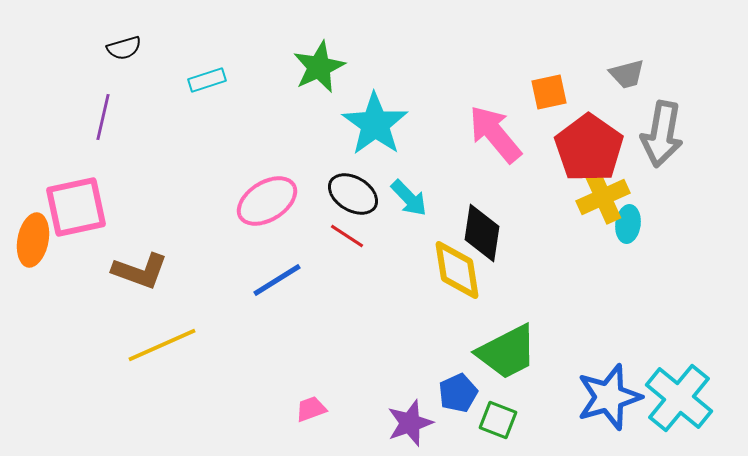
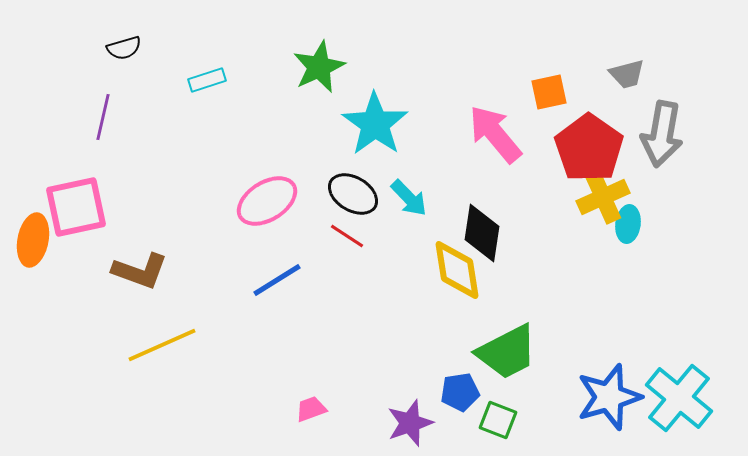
blue pentagon: moved 2 px right, 1 px up; rotated 15 degrees clockwise
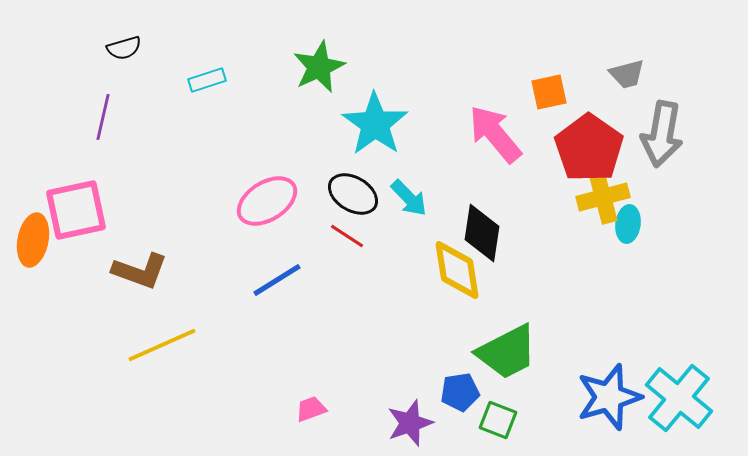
yellow cross: rotated 9 degrees clockwise
pink square: moved 3 px down
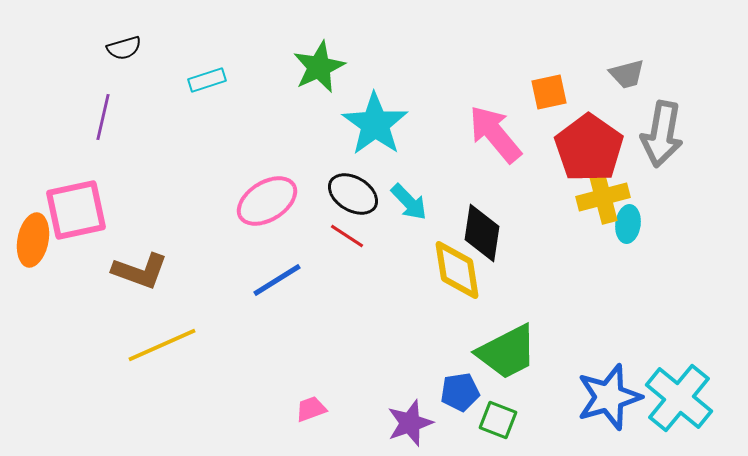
cyan arrow: moved 4 px down
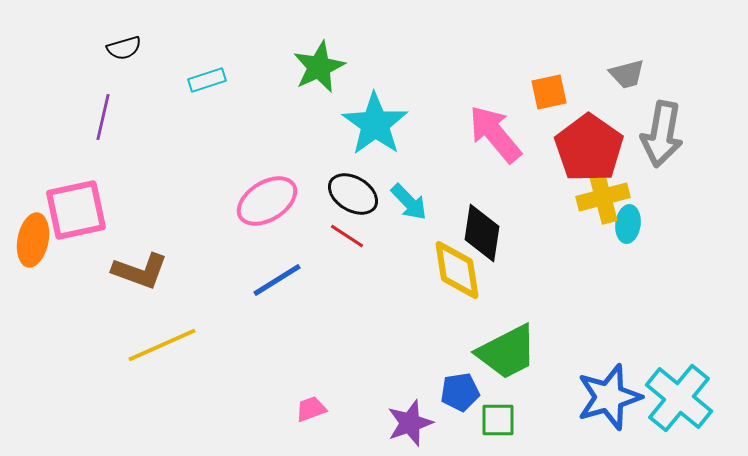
green square: rotated 21 degrees counterclockwise
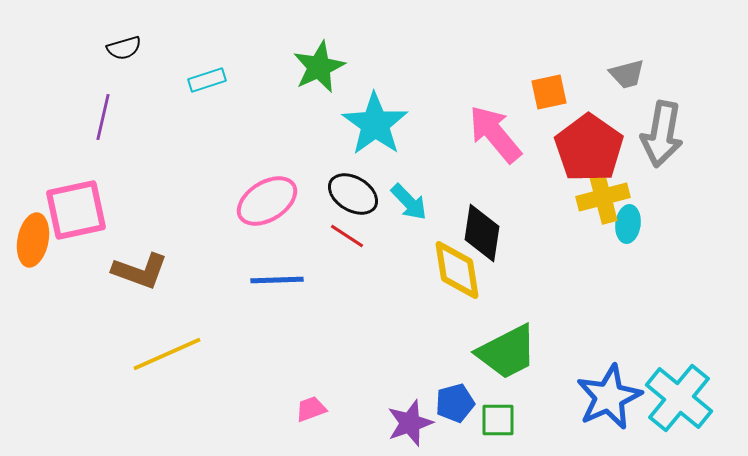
blue line: rotated 30 degrees clockwise
yellow line: moved 5 px right, 9 px down
blue pentagon: moved 5 px left, 11 px down; rotated 6 degrees counterclockwise
blue star: rotated 8 degrees counterclockwise
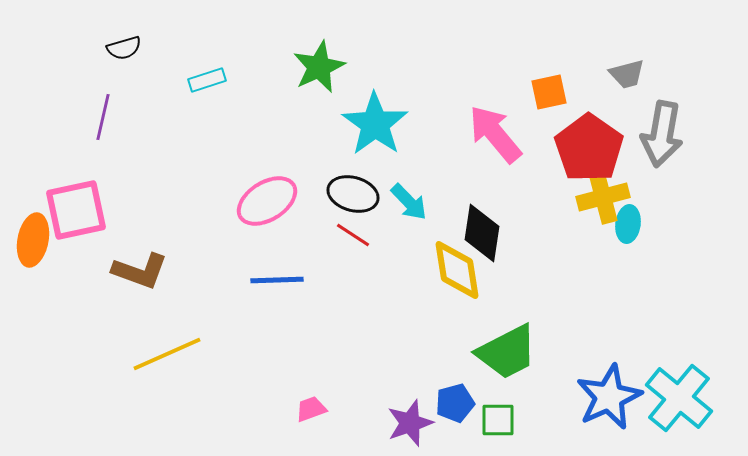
black ellipse: rotated 15 degrees counterclockwise
red line: moved 6 px right, 1 px up
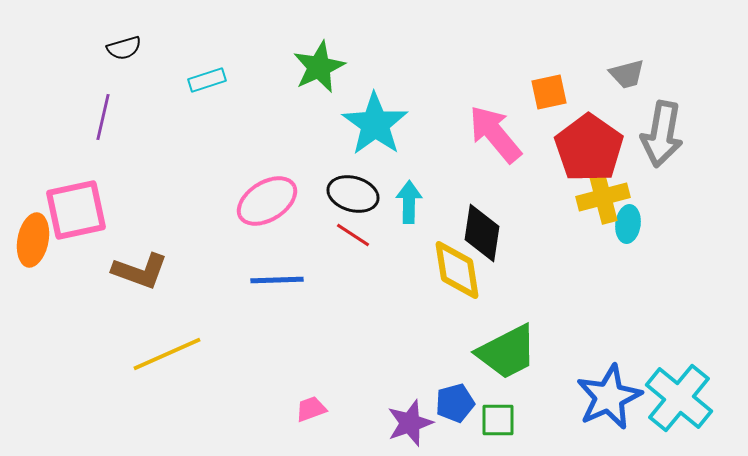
cyan arrow: rotated 135 degrees counterclockwise
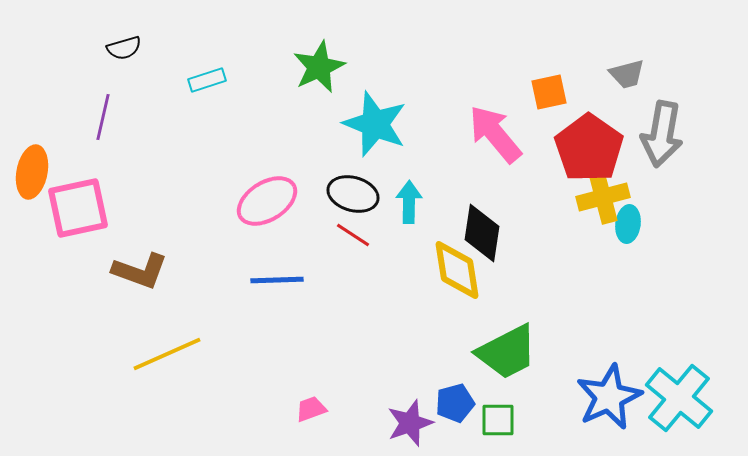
cyan star: rotated 14 degrees counterclockwise
pink square: moved 2 px right, 2 px up
orange ellipse: moved 1 px left, 68 px up
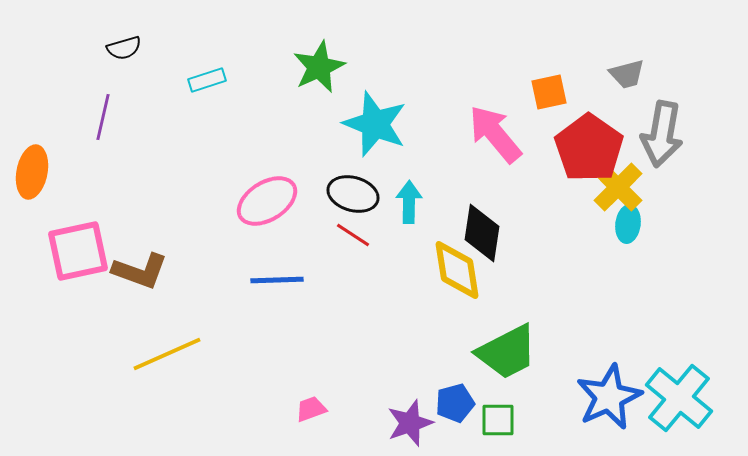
yellow cross: moved 15 px right, 10 px up; rotated 30 degrees counterclockwise
pink square: moved 43 px down
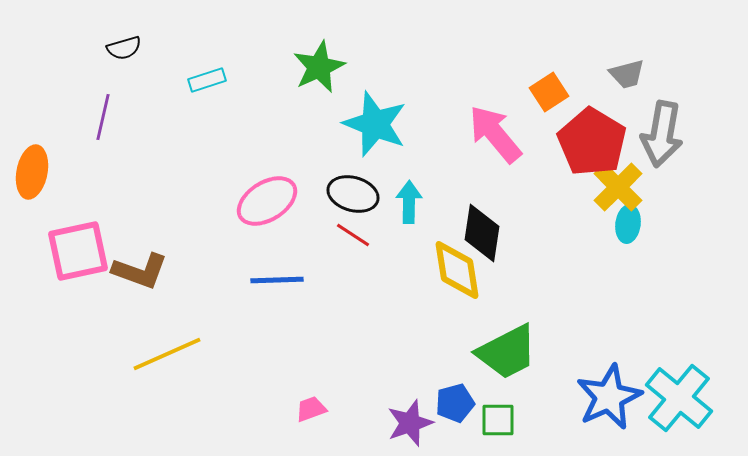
orange square: rotated 21 degrees counterclockwise
red pentagon: moved 3 px right, 6 px up; rotated 4 degrees counterclockwise
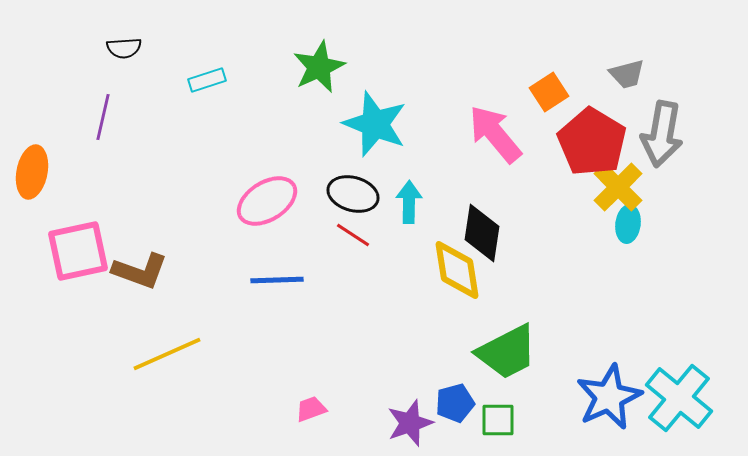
black semicircle: rotated 12 degrees clockwise
